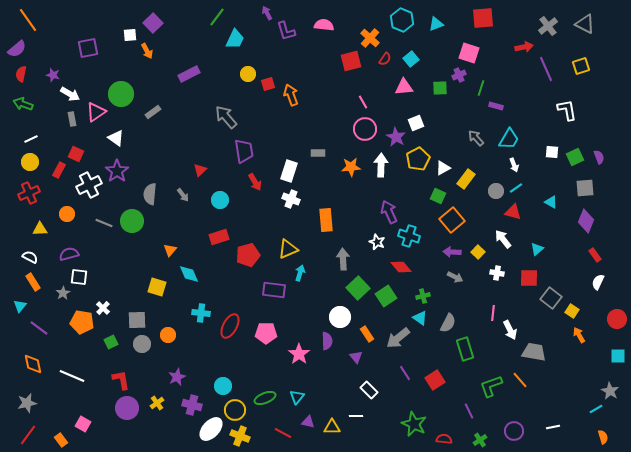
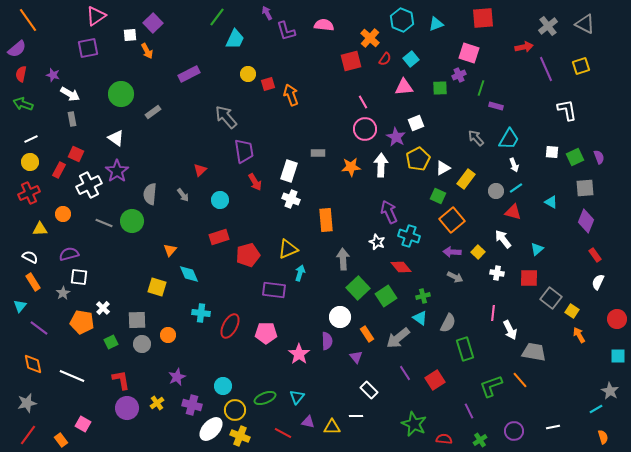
pink triangle at (96, 112): moved 96 px up
orange circle at (67, 214): moved 4 px left
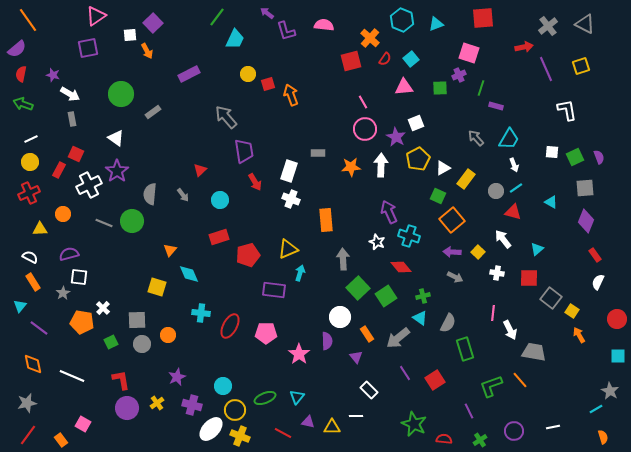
purple arrow at (267, 13): rotated 24 degrees counterclockwise
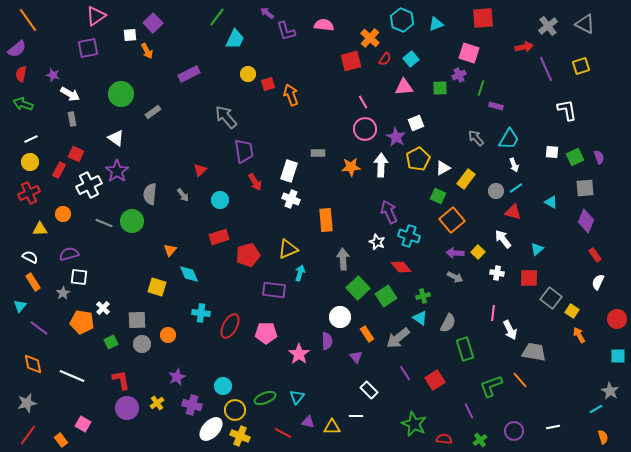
purple arrow at (452, 252): moved 3 px right, 1 px down
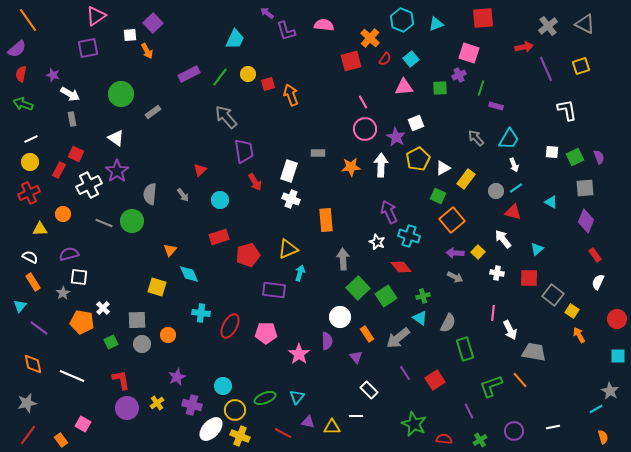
green line at (217, 17): moved 3 px right, 60 px down
gray square at (551, 298): moved 2 px right, 3 px up
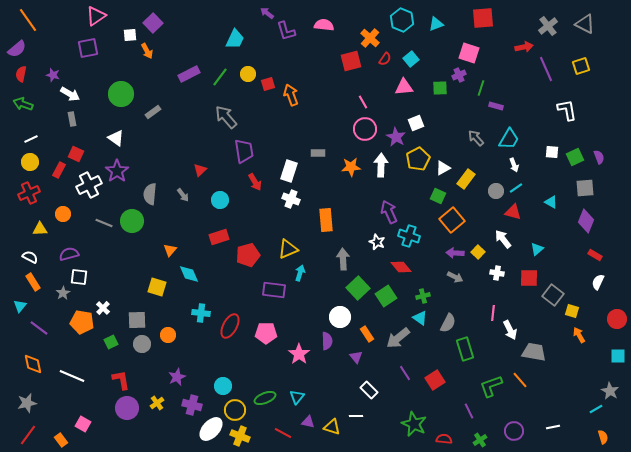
red rectangle at (595, 255): rotated 24 degrees counterclockwise
yellow square at (572, 311): rotated 16 degrees counterclockwise
yellow triangle at (332, 427): rotated 18 degrees clockwise
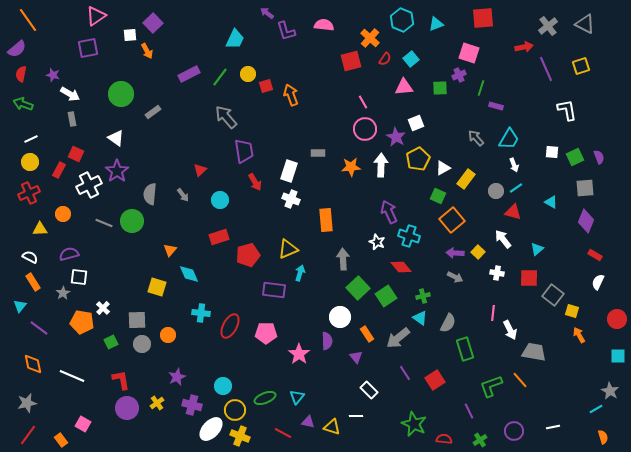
red square at (268, 84): moved 2 px left, 2 px down
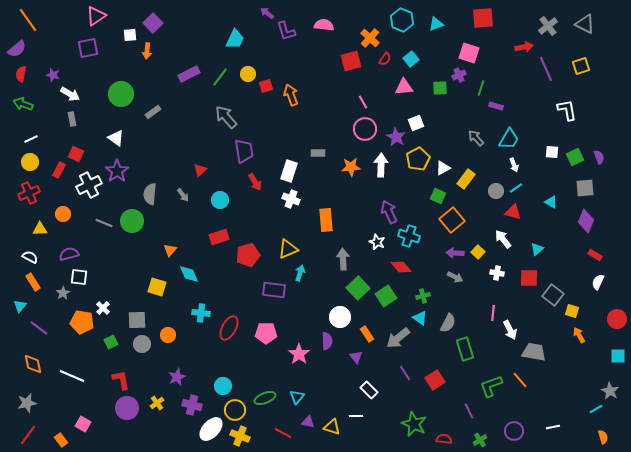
orange arrow at (147, 51): rotated 35 degrees clockwise
red ellipse at (230, 326): moved 1 px left, 2 px down
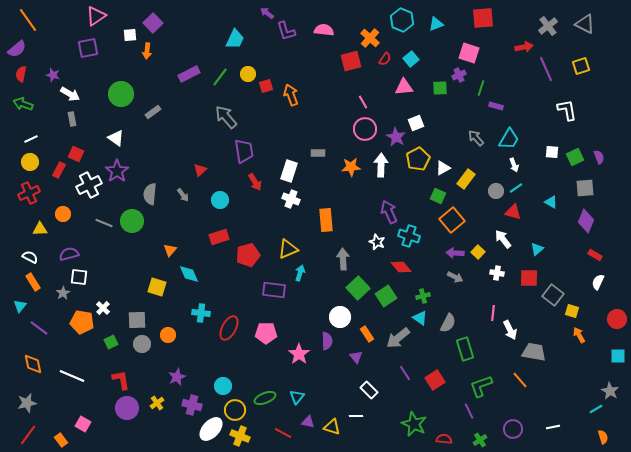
pink semicircle at (324, 25): moved 5 px down
green L-shape at (491, 386): moved 10 px left
purple circle at (514, 431): moved 1 px left, 2 px up
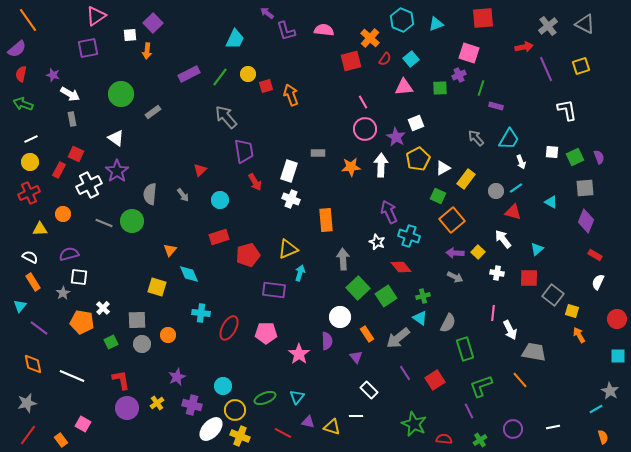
white arrow at (514, 165): moved 7 px right, 3 px up
